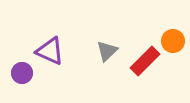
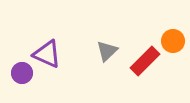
purple triangle: moved 3 px left, 3 px down
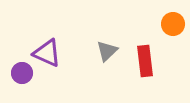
orange circle: moved 17 px up
purple triangle: moved 1 px up
red rectangle: rotated 52 degrees counterclockwise
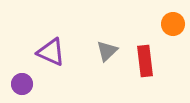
purple triangle: moved 4 px right, 1 px up
purple circle: moved 11 px down
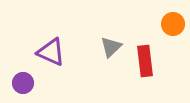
gray triangle: moved 4 px right, 4 px up
purple circle: moved 1 px right, 1 px up
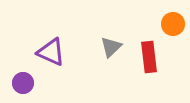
red rectangle: moved 4 px right, 4 px up
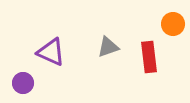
gray triangle: moved 3 px left; rotated 25 degrees clockwise
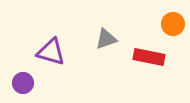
gray triangle: moved 2 px left, 8 px up
purple triangle: rotated 8 degrees counterclockwise
red rectangle: rotated 72 degrees counterclockwise
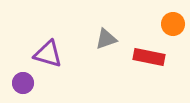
purple triangle: moved 3 px left, 2 px down
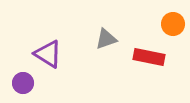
purple triangle: rotated 16 degrees clockwise
